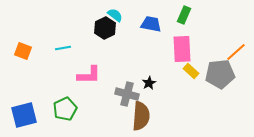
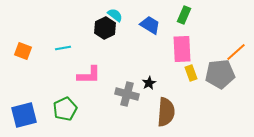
blue trapezoid: moved 1 px left, 1 px down; rotated 20 degrees clockwise
yellow rectangle: moved 2 px down; rotated 28 degrees clockwise
brown semicircle: moved 25 px right, 4 px up
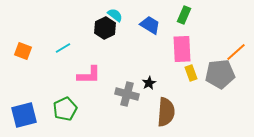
cyan line: rotated 21 degrees counterclockwise
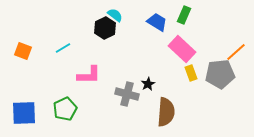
blue trapezoid: moved 7 px right, 3 px up
pink rectangle: rotated 44 degrees counterclockwise
black star: moved 1 px left, 1 px down
blue square: moved 2 px up; rotated 12 degrees clockwise
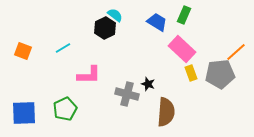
black star: rotated 24 degrees counterclockwise
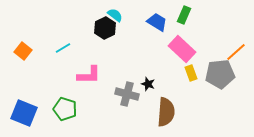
orange square: rotated 18 degrees clockwise
green pentagon: rotated 30 degrees counterclockwise
blue square: rotated 24 degrees clockwise
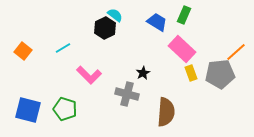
pink L-shape: rotated 45 degrees clockwise
black star: moved 5 px left, 11 px up; rotated 24 degrees clockwise
blue square: moved 4 px right, 3 px up; rotated 8 degrees counterclockwise
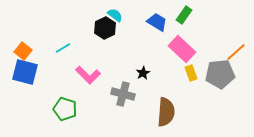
green rectangle: rotated 12 degrees clockwise
pink L-shape: moved 1 px left
gray cross: moved 4 px left
blue square: moved 3 px left, 38 px up
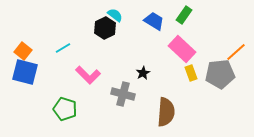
blue trapezoid: moved 3 px left, 1 px up
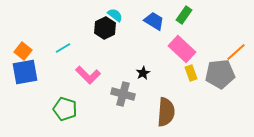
blue square: rotated 24 degrees counterclockwise
